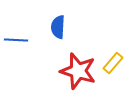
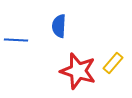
blue semicircle: moved 1 px right, 1 px up
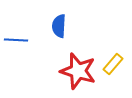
yellow rectangle: moved 1 px down
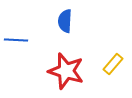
blue semicircle: moved 6 px right, 5 px up
red star: moved 12 px left
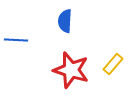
red star: moved 5 px right, 1 px up
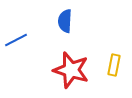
blue line: rotated 30 degrees counterclockwise
yellow rectangle: moved 1 px right, 1 px down; rotated 30 degrees counterclockwise
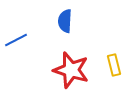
yellow rectangle: rotated 25 degrees counterclockwise
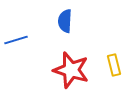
blue line: rotated 10 degrees clockwise
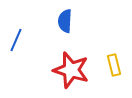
blue line: rotated 50 degrees counterclockwise
